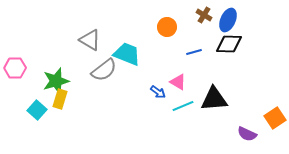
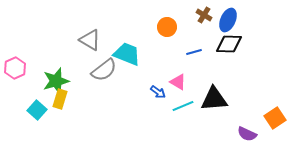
pink hexagon: rotated 25 degrees counterclockwise
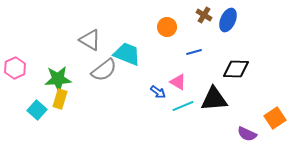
black diamond: moved 7 px right, 25 px down
green star: moved 2 px right, 2 px up; rotated 12 degrees clockwise
